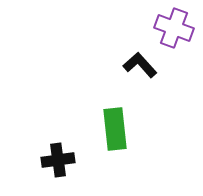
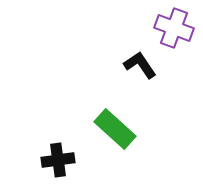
black L-shape: rotated 8 degrees clockwise
green rectangle: rotated 42 degrees counterclockwise
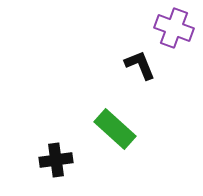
black L-shape: rotated 12 degrees clockwise
black cross: moved 2 px left
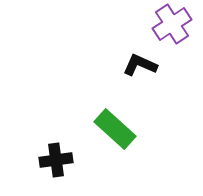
purple cross: moved 2 px left, 4 px up; rotated 36 degrees clockwise
black L-shape: rotated 44 degrees counterclockwise
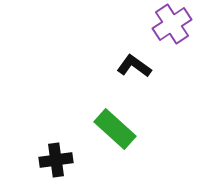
black L-shape: moved 6 px left, 1 px down; rotated 12 degrees clockwise
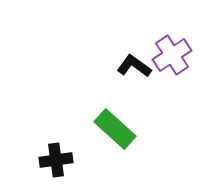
purple cross: moved 31 px down
